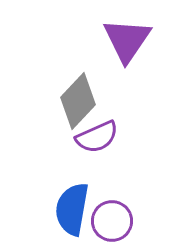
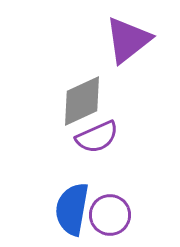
purple triangle: moved 1 px right; rotated 18 degrees clockwise
gray diamond: moved 4 px right; rotated 22 degrees clockwise
purple circle: moved 2 px left, 6 px up
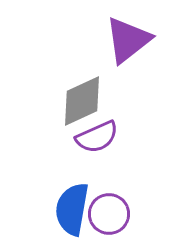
purple circle: moved 1 px left, 1 px up
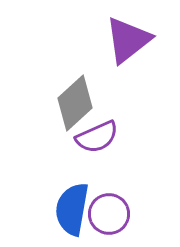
gray diamond: moved 7 px left, 2 px down; rotated 18 degrees counterclockwise
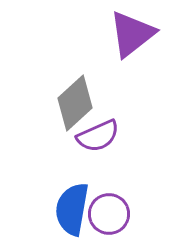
purple triangle: moved 4 px right, 6 px up
purple semicircle: moved 1 px right, 1 px up
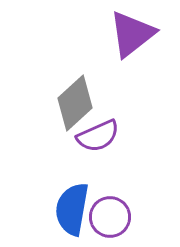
purple circle: moved 1 px right, 3 px down
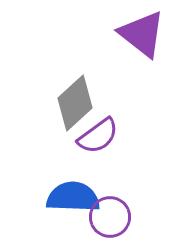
purple triangle: moved 10 px right; rotated 44 degrees counterclockwise
purple semicircle: rotated 12 degrees counterclockwise
blue semicircle: moved 1 px right, 12 px up; rotated 82 degrees clockwise
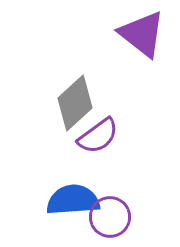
blue semicircle: moved 3 px down; rotated 6 degrees counterclockwise
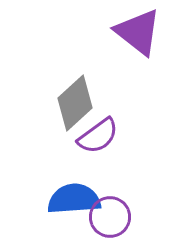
purple triangle: moved 4 px left, 2 px up
blue semicircle: moved 1 px right, 1 px up
